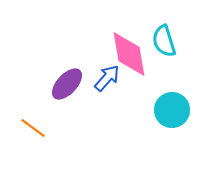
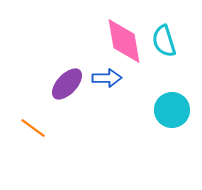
pink diamond: moved 5 px left, 13 px up
blue arrow: rotated 48 degrees clockwise
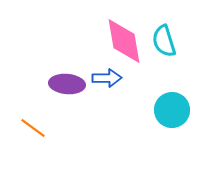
purple ellipse: rotated 52 degrees clockwise
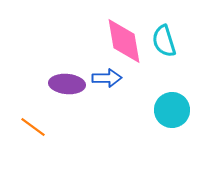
orange line: moved 1 px up
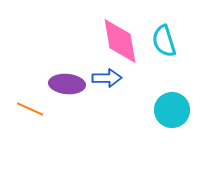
pink diamond: moved 4 px left
orange line: moved 3 px left, 18 px up; rotated 12 degrees counterclockwise
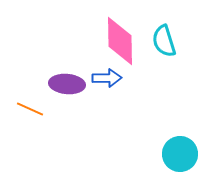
pink diamond: rotated 9 degrees clockwise
cyan circle: moved 8 px right, 44 px down
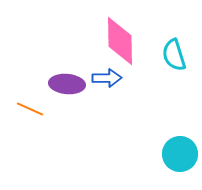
cyan semicircle: moved 10 px right, 14 px down
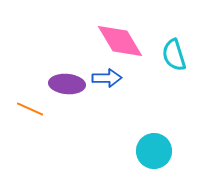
pink diamond: rotated 30 degrees counterclockwise
cyan circle: moved 26 px left, 3 px up
